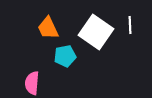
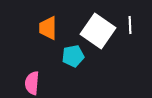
orange trapezoid: rotated 25 degrees clockwise
white square: moved 2 px right, 1 px up
cyan pentagon: moved 8 px right
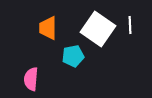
white square: moved 2 px up
pink semicircle: moved 1 px left, 4 px up
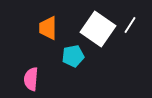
white line: rotated 36 degrees clockwise
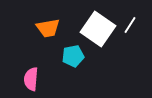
orange trapezoid: rotated 100 degrees counterclockwise
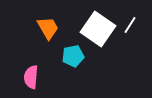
orange trapezoid: rotated 110 degrees counterclockwise
pink semicircle: moved 2 px up
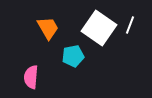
white line: rotated 12 degrees counterclockwise
white square: moved 1 px right, 1 px up
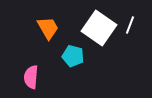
cyan pentagon: rotated 25 degrees clockwise
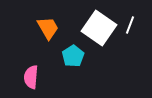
cyan pentagon: rotated 25 degrees clockwise
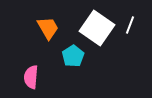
white square: moved 2 px left
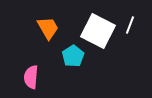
white square: moved 1 px right, 3 px down; rotated 8 degrees counterclockwise
